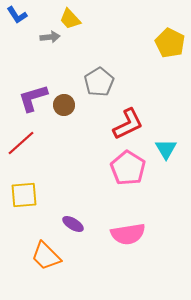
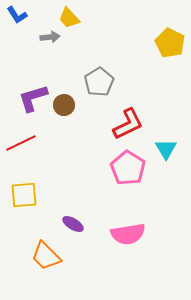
yellow trapezoid: moved 1 px left, 1 px up
red line: rotated 16 degrees clockwise
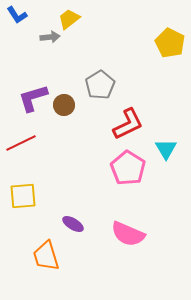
yellow trapezoid: moved 1 px down; rotated 95 degrees clockwise
gray pentagon: moved 1 px right, 3 px down
yellow square: moved 1 px left, 1 px down
pink semicircle: rotated 32 degrees clockwise
orange trapezoid: rotated 28 degrees clockwise
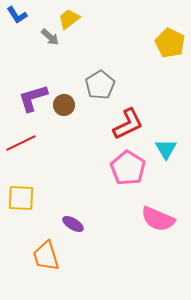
gray arrow: rotated 48 degrees clockwise
yellow square: moved 2 px left, 2 px down; rotated 8 degrees clockwise
pink semicircle: moved 30 px right, 15 px up
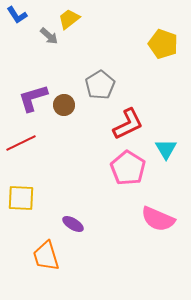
gray arrow: moved 1 px left, 1 px up
yellow pentagon: moved 7 px left, 1 px down; rotated 8 degrees counterclockwise
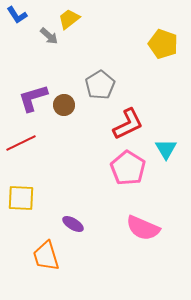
pink semicircle: moved 15 px left, 9 px down
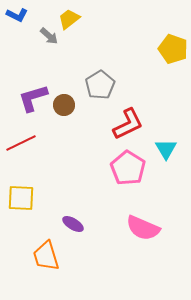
blue L-shape: rotated 30 degrees counterclockwise
yellow pentagon: moved 10 px right, 5 px down
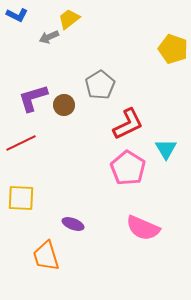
gray arrow: moved 1 px down; rotated 114 degrees clockwise
purple ellipse: rotated 10 degrees counterclockwise
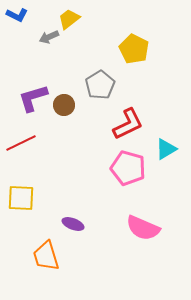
yellow pentagon: moved 39 px left; rotated 8 degrees clockwise
cyan triangle: rotated 30 degrees clockwise
pink pentagon: rotated 16 degrees counterclockwise
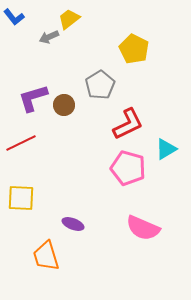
blue L-shape: moved 3 px left, 2 px down; rotated 25 degrees clockwise
